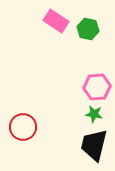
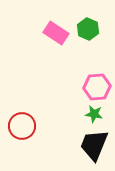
pink rectangle: moved 12 px down
green hexagon: rotated 10 degrees clockwise
red circle: moved 1 px left, 1 px up
black trapezoid: rotated 8 degrees clockwise
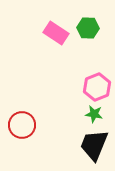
green hexagon: moved 1 px up; rotated 20 degrees counterclockwise
pink hexagon: rotated 16 degrees counterclockwise
red circle: moved 1 px up
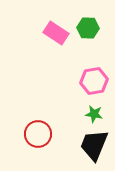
pink hexagon: moved 3 px left, 6 px up; rotated 12 degrees clockwise
red circle: moved 16 px right, 9 px down
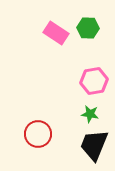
green star: moved 4 px left
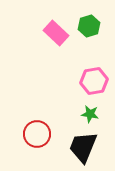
green hexagon: moved 1 px right, 2 px up; rotated 20 degrees counterclockwise
pink rectangle: rotated 10 degrees clockwise
red circle: moved 1 px left
black trapezoid: moved 11 px left, 2 px down
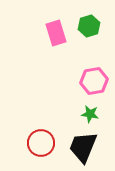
pink rectangle: rotated 30 degrees clockwise
red circle: moved 4 px right, 9 px down
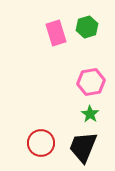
green hexagon: moved 2 px left, 1 px down
pink hexagon: moved 3 px left, 1 px down
green star: rotated 24 degrees clockwise
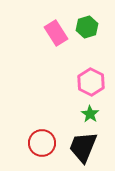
pink rectangle: rotated 15 degrees counterclockwise
pink hexagon: rotated 24 degrees counterclockwise
red circle: moved 1 px right
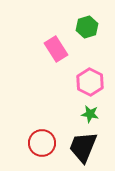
pink rectangle: moved 16 px down
pink hexagon: moved 1 px left
green star: rotated 24 degrees counterclockwise
